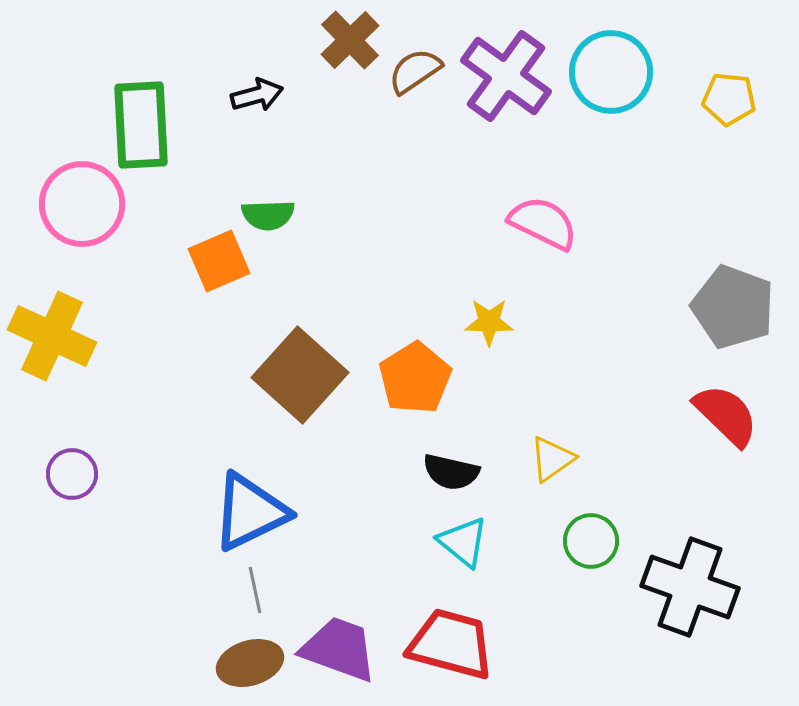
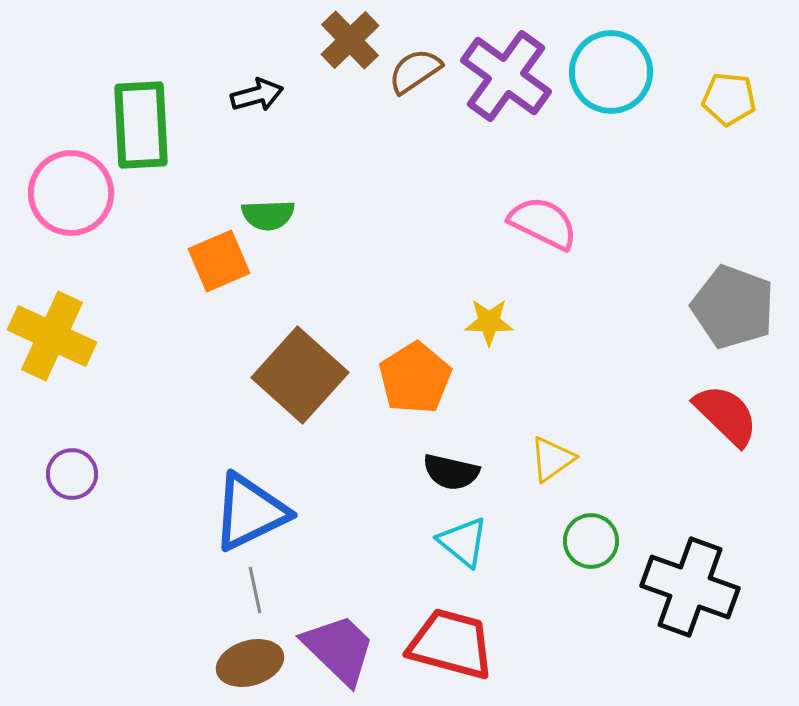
pink circle: moved 11 px left, 11 px up
purple trapezoid: rotated 24 degrees clockwise
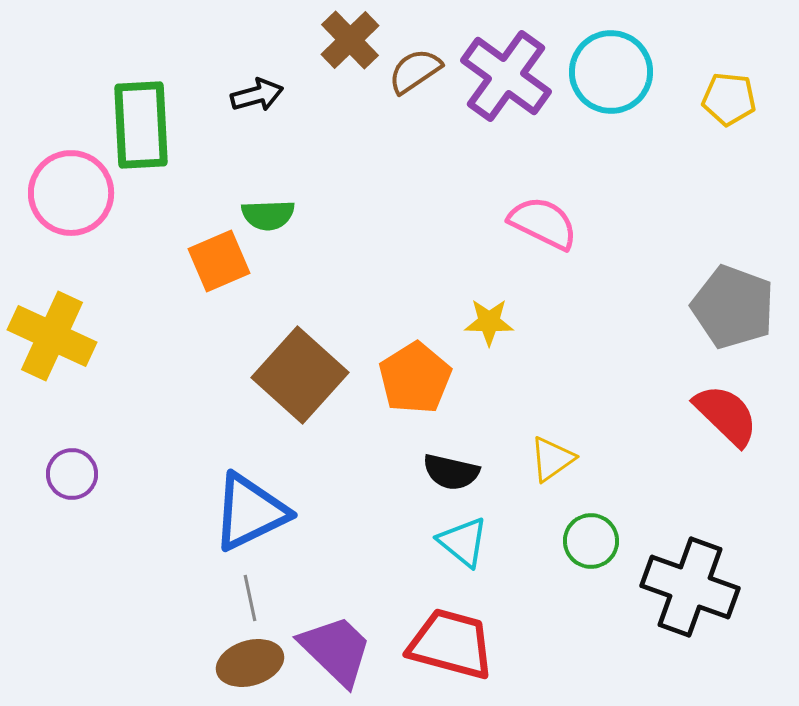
gray line: moved 5 px left, 8 px down
purple trapezoid: moved 3 px left, 1 px down
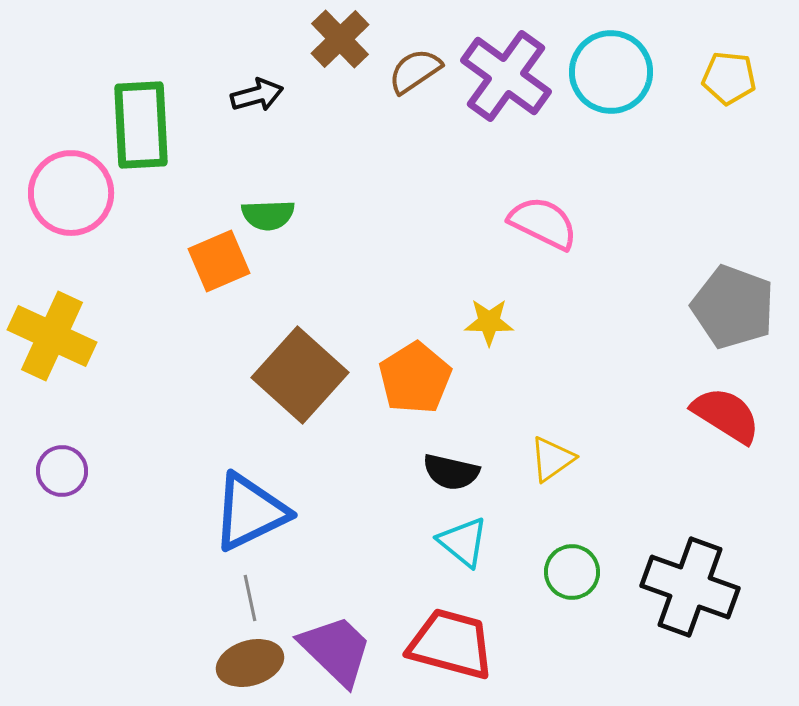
brown cross: moved 10 px left, 1 px up
yellow pentagon: moved 21 px up
red semicircle: rotated 12 degrees counterclockwise
purple circle: moved 10 px left, 3 px up
green circle: moved 19 px left, 31 px down
